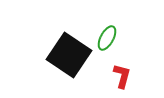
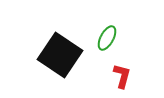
black square: moved 9 px left
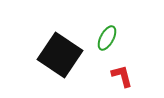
red L-shape: rotated 30 degrees counterclockwise
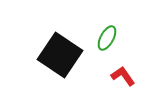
red L-shape: moved 1 px right; rotated 20 degrees counterclockwise
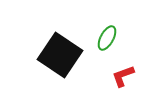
red L-shape: rotated 75 degrees counterclockwise
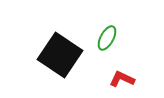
red L-shape: moved 1 px left, 3 px down; rotated 45 degrees clockwise
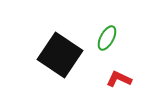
red L-shape: moved 3 px left
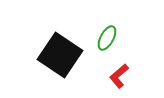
red L-shape: moved 3 px up; rotated 65 degrees counterclockwise
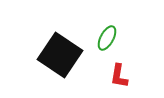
red L-shape: rotated 40 degrees counterclockwise
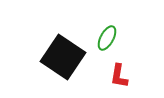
black square: moved 3 px right, 2 px down
